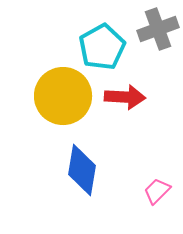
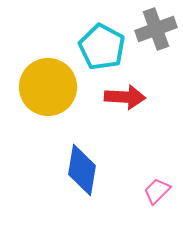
gray cross: moved 2 px left
cyan pentagon: rotated 15 degrees counterclockwise
yellow circle: moved 15 px left, 9 px up
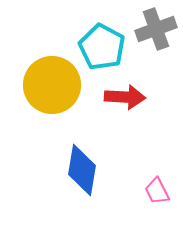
yellow circle: moved 4 px right, 2 px up
pink trapezoid: rotated 72 degrees counterclockwise
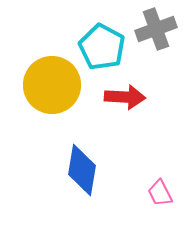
pink trapezoid: moved 3 px right, 2 px down
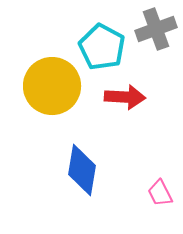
yellow circle: moved 1 px down
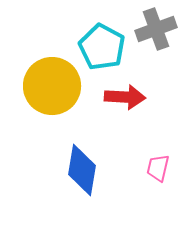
pink trapezoid: moved 2 px left, 25 px up; rotated 40 degrees clockwise
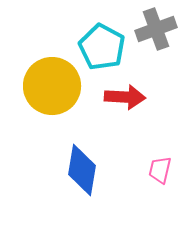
pink trapezoid: moved 2 px right, 2 px down
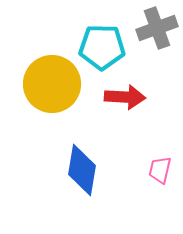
gray cross: moved 1 px right, 1 px up
cyan pentagon: rotated 27 degrees counterclockwise
yellow circle: moved 2 px up
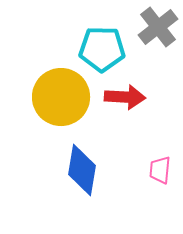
gray cross: moved 1 px right, 1 px up; rotated 18 degrees counterclockwise
cyan pentagon: moved 2 px down
yellow circle: moved 9 px right, 13 px down
pink trapezoid: rotated 8 degrees counterclockwise
